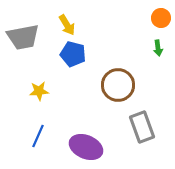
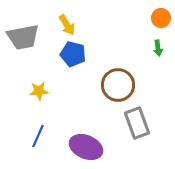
gray rectangle: moved 5 px left, 4 px up
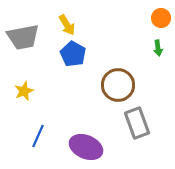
blue pentagon: rotated 15 degrees clockwise
yellow star: moved 15 px left; rotated 18 degrees counterclockwise
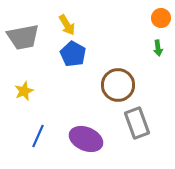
purple ellipse: moved 8 px up
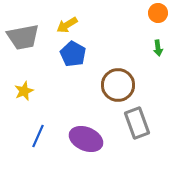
orange circle: moved 3 px left, 5 px up
yellow arrow: rotated 90 degrees clockwise
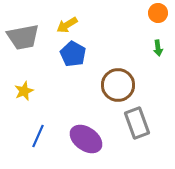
purple ellipse: rotated 12 degrees clockwise
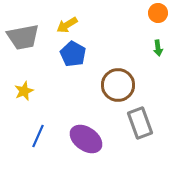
gray rectangle: moved 3 px right
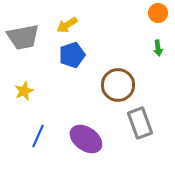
blue pentagon: moved 1 px left, 1 px down; rotated 25 degrees clockwise
